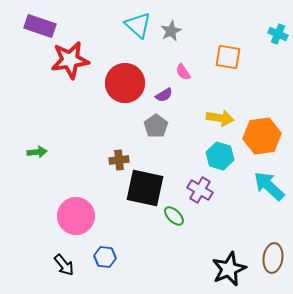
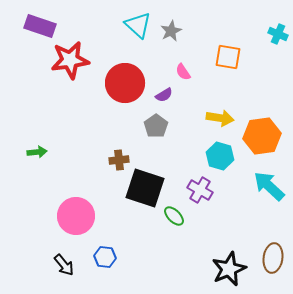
black square: rotated 6 degrees clockwise
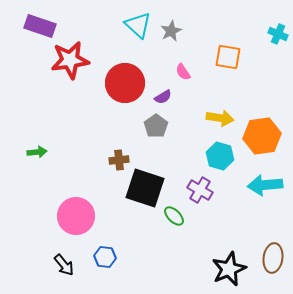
purple semicircle: moved 1 px left, 2 px down
cyan arrow: moved 4 px left, 1 px up; rotated 48 degrees counterclockwise
